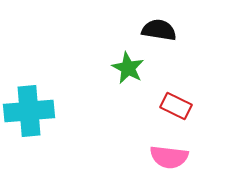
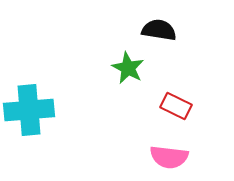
cyan cross: moved 1 px up
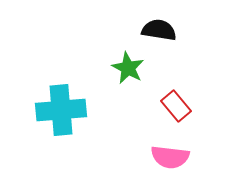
red rectangle: rotated 24 degrees clockwise
cyan cross: moved 32 px right
pink semicircle: moved 1 px right
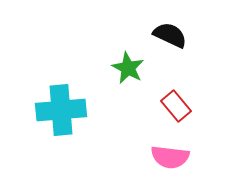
black semicircle: moved 11 px right, 5 px down; rotated 16 degrees clockwise
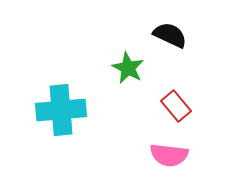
pink semicircle: moved 1 px left, 2 px up
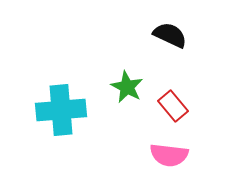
green star: moved 1 px left, 19 px down
red rectangle: moved 3 px left
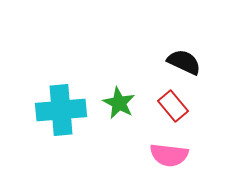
black semicircle: moved 14 px right, 27 px down
green star: moved 8 px left, 16 px down
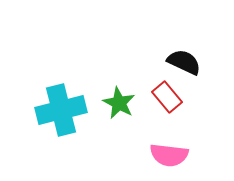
red rectangle: moved 6 px left, 9 px up
cyan cross: rotated 9 degrees counterclockwise
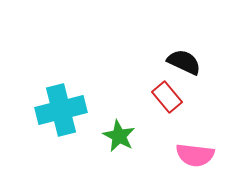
green star: moved 33 px down
pink semicircle: moved 26 px right
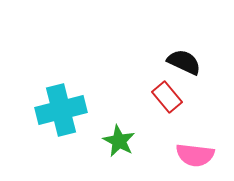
green star: moved 5 px down
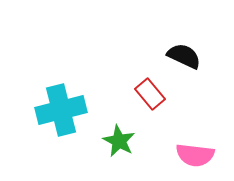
black semicircle: moved 6 px up
red rectangle: moved 17 px left, 3 px up
